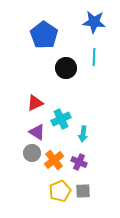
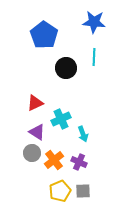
cyan arrow: rotated 28 degrees counterclockwise
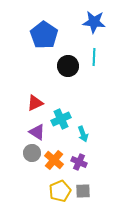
black circle: moved 2 px right, 2 px up
orange cross: rotated 12 degrees counterclockwise
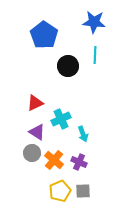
cyan line: moved 1 px right, 2 px up
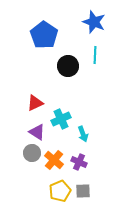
blue star: rotated 15 degrees clockwise
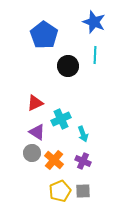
purple cross: moved 4 px right, 1 px up
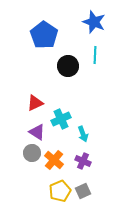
gray square: rotated 21 degrees counterclockwise
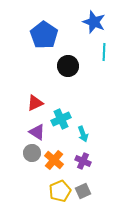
cyan line: moved 9 px right, 3 px up
